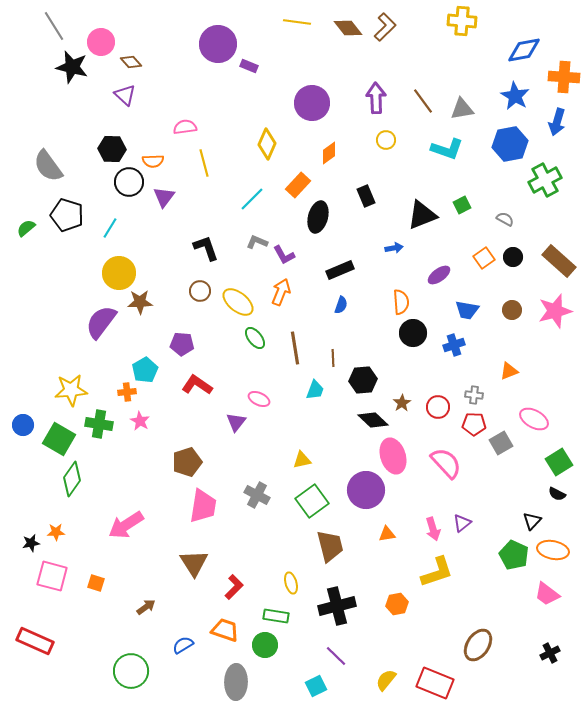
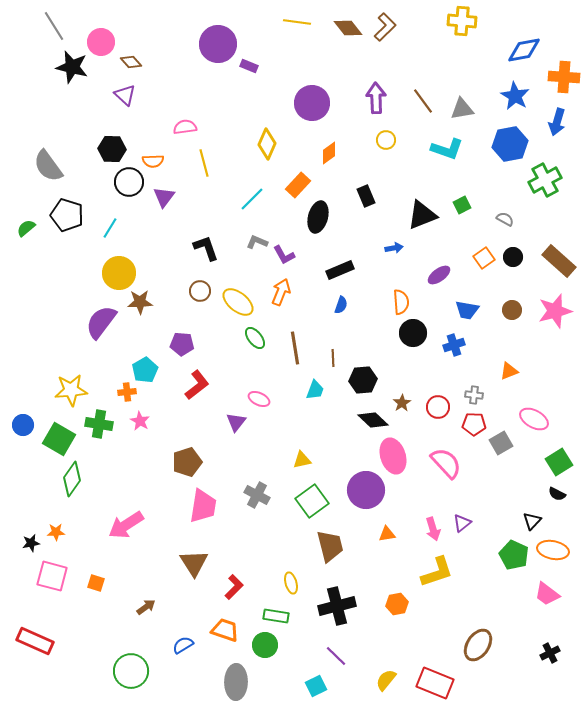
red L-shape at (197, 385): rotated 108 degrees clockwise
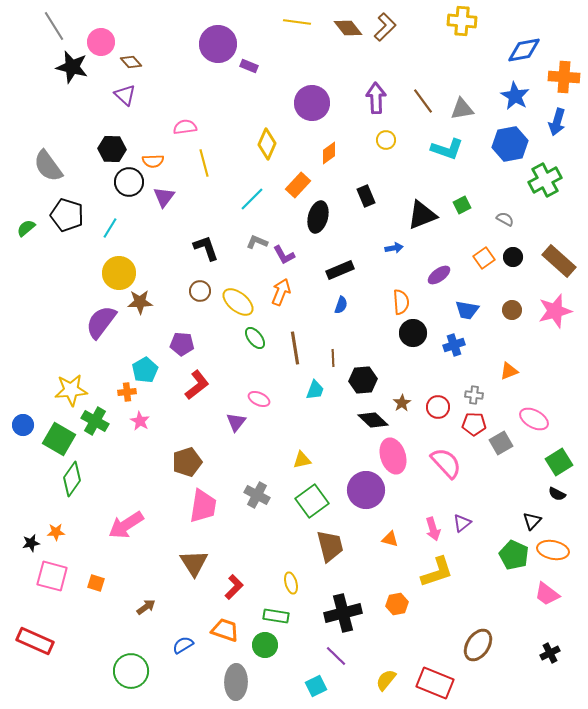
green cross at (99, 424): moved 4 px left, 3 px up; rotated 20 degrees clockwise
orange triangle at (387, 534): moved 3 px right, 5 px down; rotated 24 degrees clockwise
black cross at (337, 606): moved 6 px right, 7 px down
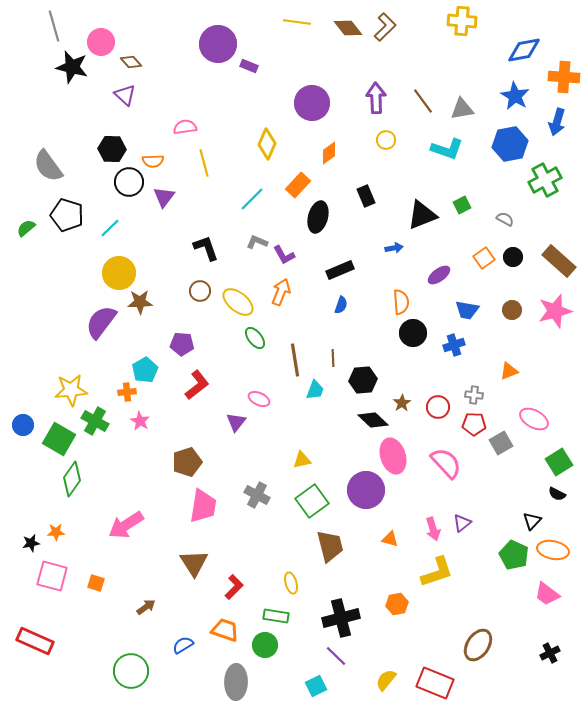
gray line at (54, 26): rotated 16 degrees clockwise
cyan line at (110, 228): rotated 15 degrees clockwise
brown line at (295, 348): moved 12 px down
black cross at (343, 613): moved 2 px left, 5 px down
